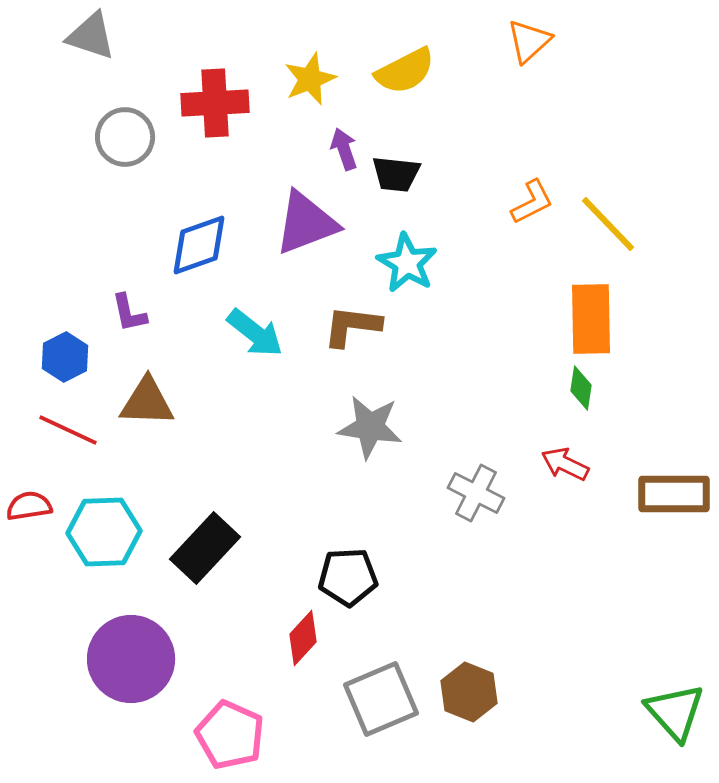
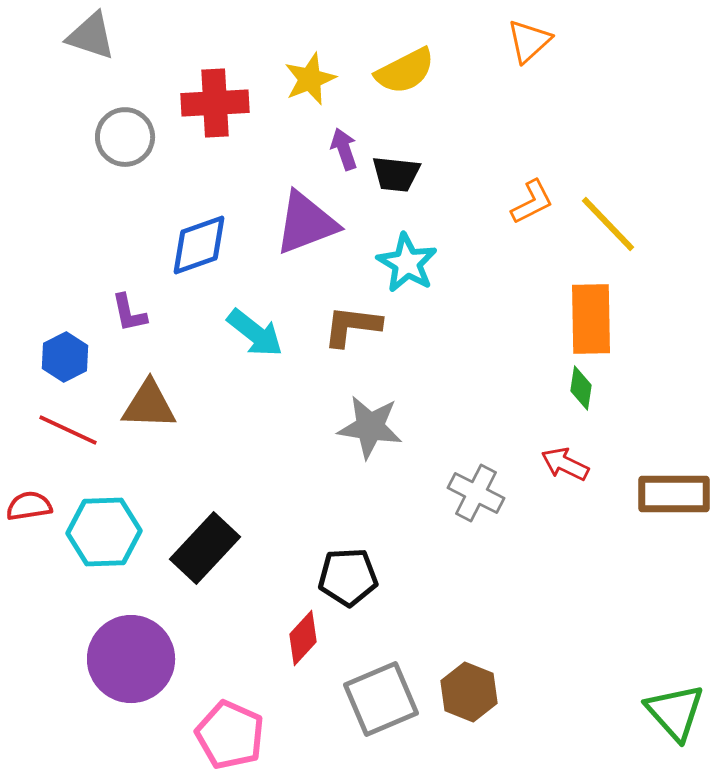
brown triangle: moved 2 px right, 3 px down
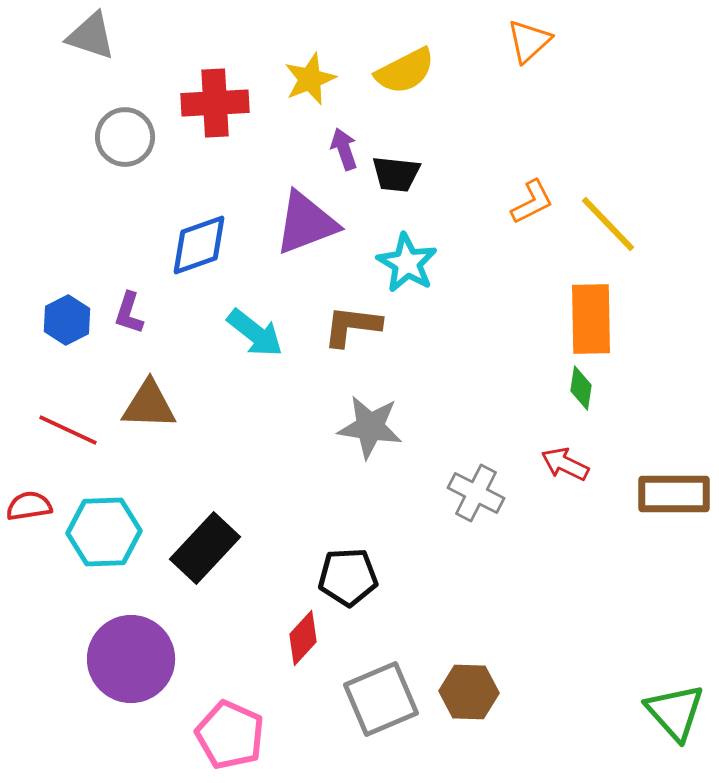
purple L-shape: rotated 30 degrees clockwise
blue hexagon: moved 2 px right, 37 px up
brown hexagon: rotated 20 degrees counterclockwise
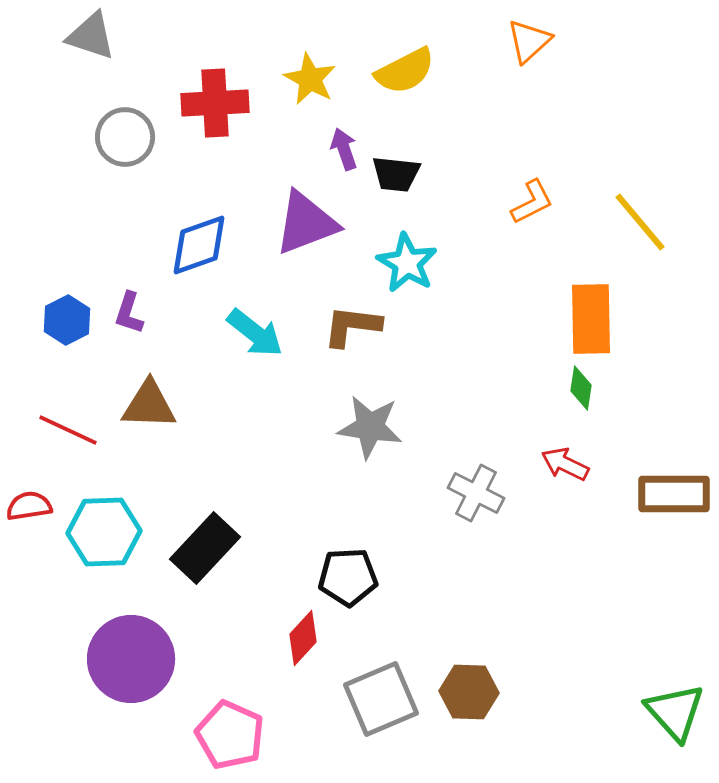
yellow star: rotated 22 degrees counterclockwise
yellow line: moved 32 px right, 2 px up; rotated 4 degrees clockwise
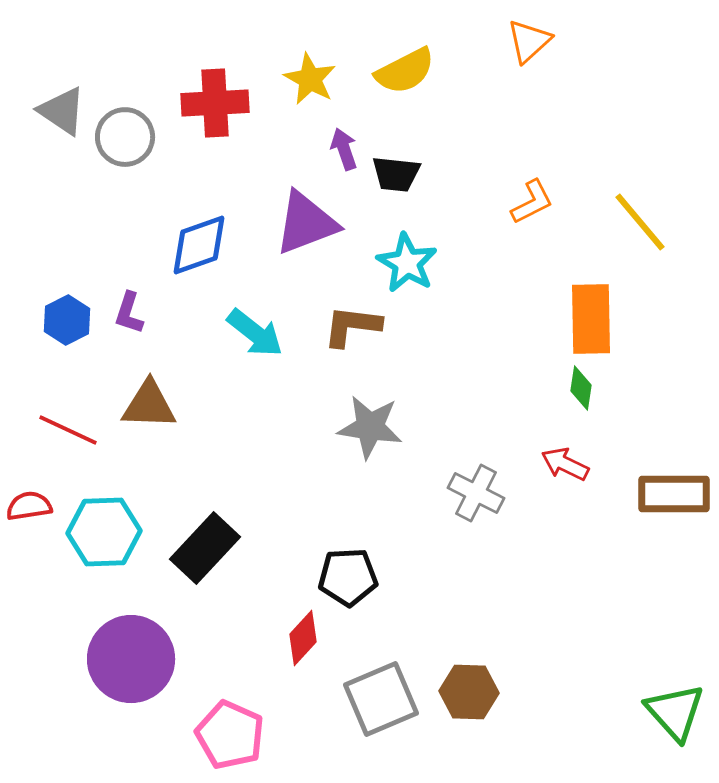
gray triangle: moved 29 px left, 75 px down; rotated 16 degrees clockwise
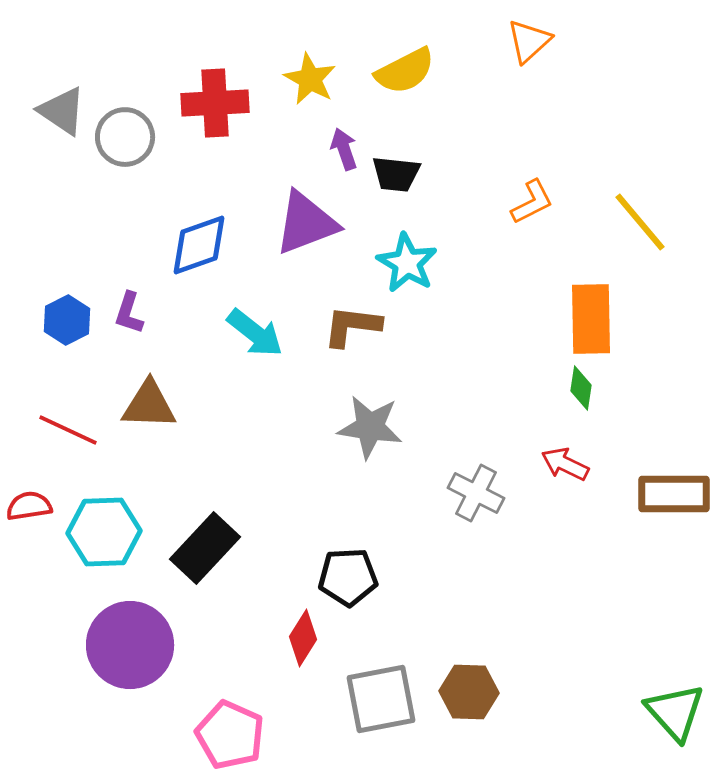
red diamond: rotated 10 degrees counterclockwise
purple circle: moved 1 px left, 14 px up
gray square: rotated 12 degrees clockwise
